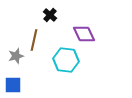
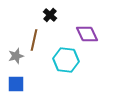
purple diamond: moved 3 px right
blue square: moved 3 px right, 1 px up
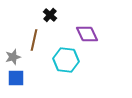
gray star: moved 3 px left, 1 px down
blue square: moved 6 px up
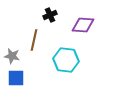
black cross: rotated 24 degrees clockwise
purple diamond: moved 4 px left, 9 px up; rotated 60 degrees counterclockwise
gray star: moved 1 px left, 1 px up; rotated 28 degrees clockwise
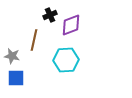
purple diamond: moved 12 px left; rotated 25 degrees counterclockwise
cyan hexagon: rotated 10 degrees counterclockwise
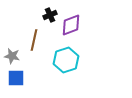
cyan hexagon: rotated 15 degrees counterclockwise
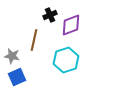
blue square: moved 1 px right, 1 px up; rotated 24 degrees counterclockwise
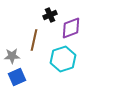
purple diamond: moved 3 px down
gray star: rotated 14 degrees counterclockwise
cyan hexagon: moved 3 px left, 1 px up
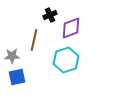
cyan hexagon: moved 3 px right, 1 px down
blue square: rotated 12 degrees clockwise
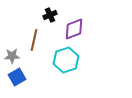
purple diamond: moved 3 px right, 1 px down
blue square: rotated 18 degrees counterclockwise
